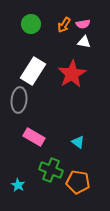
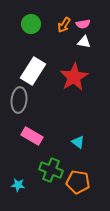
red star: moved 2 px right, 3 px down
pink rectangle: moved 2 px left, 1 px up
cyan star: rotated 24 degrees counterclockwise
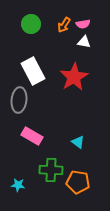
white rectangle: rotated 60 degrees counterclockwise
green cross: rotated 20 degrees counterclockwise
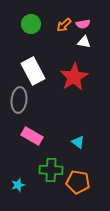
orange arrow: rotated 14 degrees clockwise
cyan star: rotated 24 degrees counterclockwise
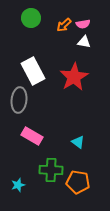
green circle: moved 6 px up
